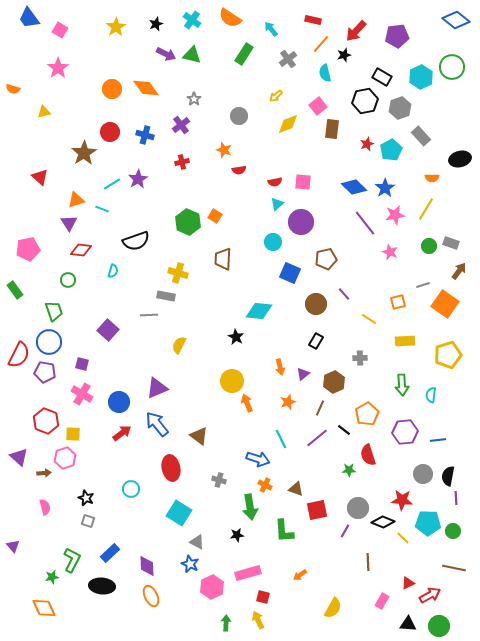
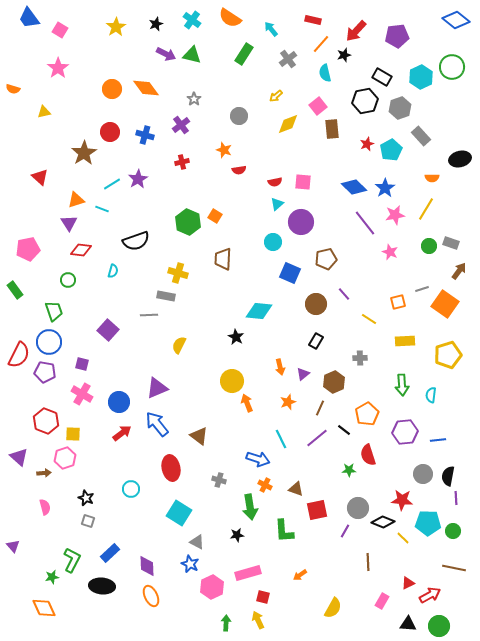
brown rectangle at (332, 129): rotated 12 degrees counterclockwise
gray line at (423, 285): moved 1 px left, 4 px down
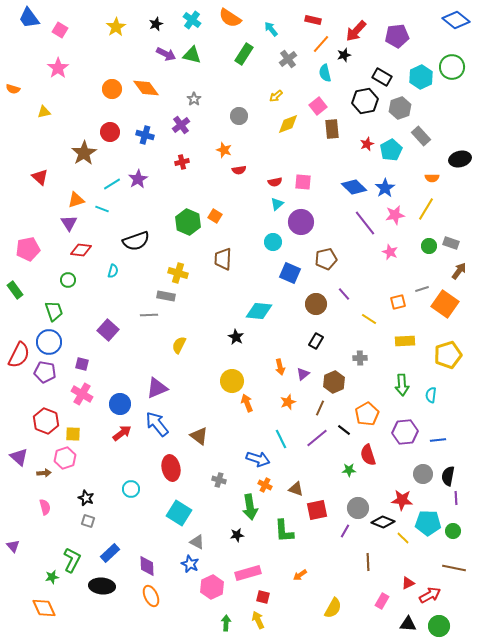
blue circle at (119, 402): moved 1 px right, 2 px down
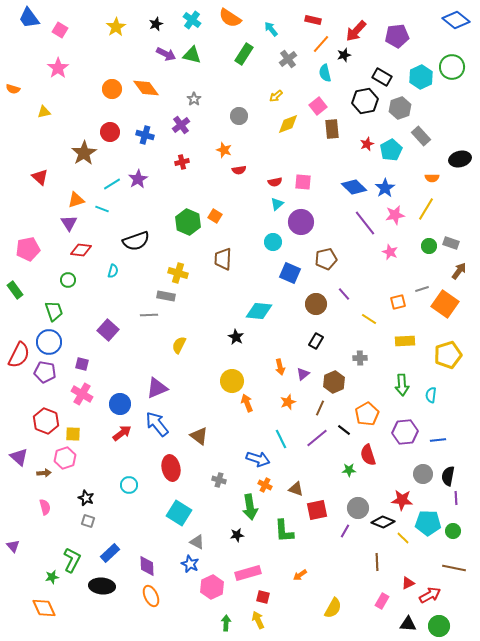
cyan circle at (131, 489): moved 2 px left, 4 px up
brown line at (368, 562): moved 9 px right
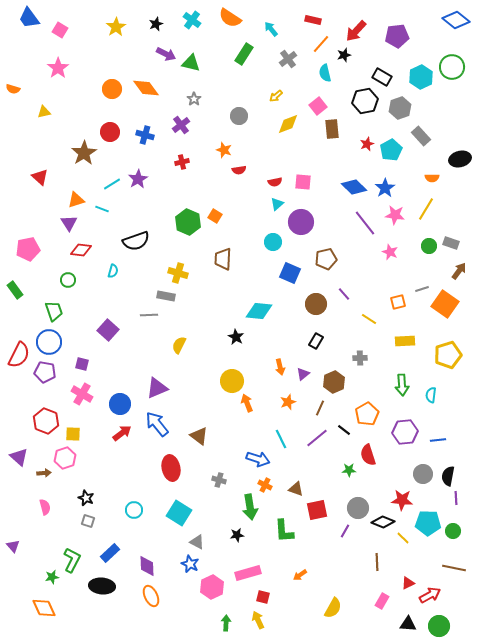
green triangle at (192, 55): moved 1 px left, 8 px down
pink star at (395, 215): rotated 18 degrees clockwise
cyan circle at (129, 485): moved 5 px right, 25 px down
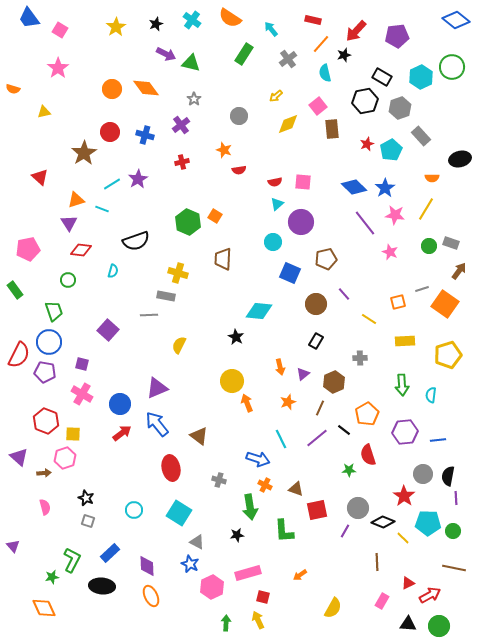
red star at (402, 500): moved 2 px right, 4 px up; rotated 30 degrees clockwise
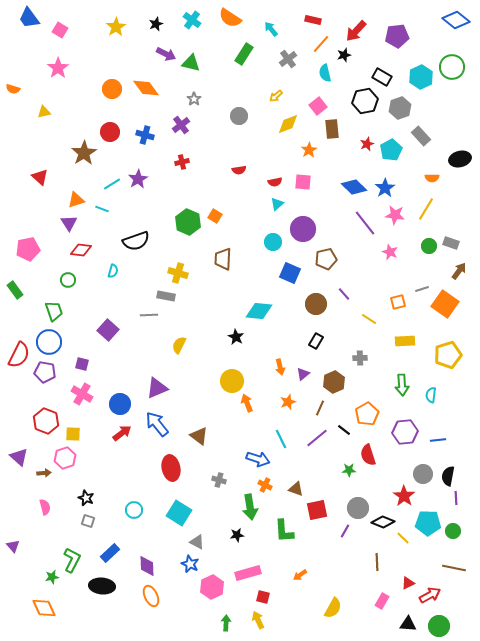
orange star at (224, 150): moved 85 px right; rotated 21 degrees clockwise
purple circle at (301, 222): moved 2 px right, 7 px down
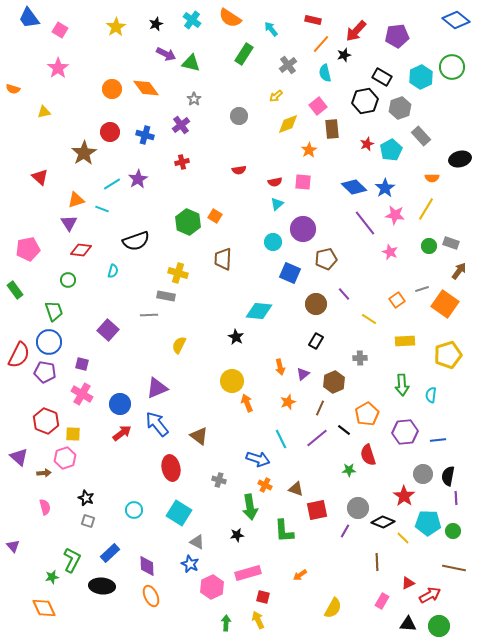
gray cross at (288, 59): moved 6 px down
orange square at (398, 302): moved 1 px left, 2 px up; rotated 21 degrees counterclockwise
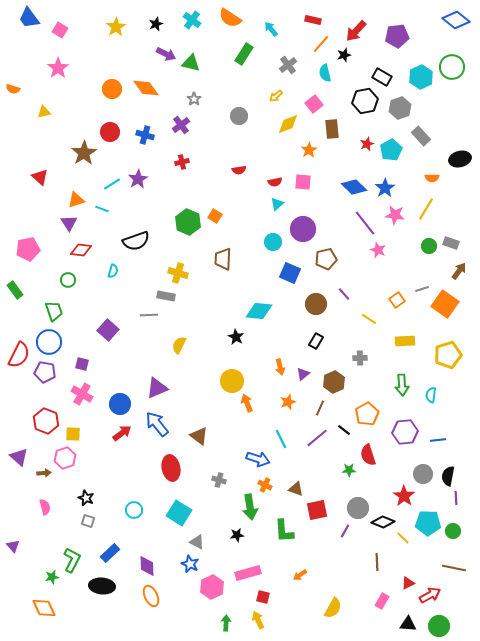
pink square at (318, 106): moved 4 px left, 2 px up
pink star at (390, 252): moved 12 px left, 2 px up
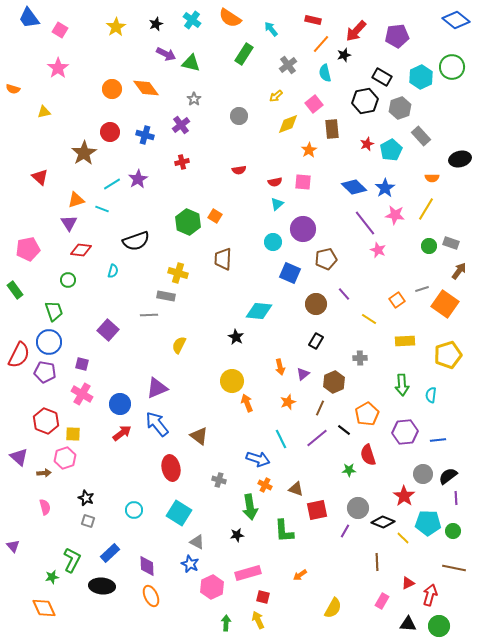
black semicircle at (448, 476): rotated 42 degrees clockwise
red arrow at (430, 595): rotated 45 degrees counterclockwise
